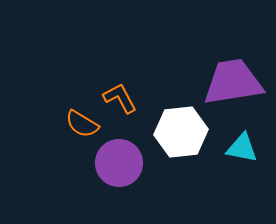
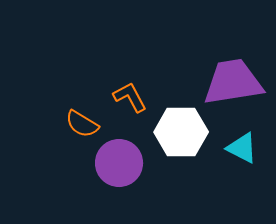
orange L-shape: moved 10 px right, 1 px up
white hexagon: rotated 6 degrees clockwise
cyan triangle: rotated 16 degrees clockwise
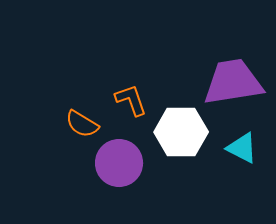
orange L-shape: moved 1 px right, 3 px down; rotated 9 degrees clockwise
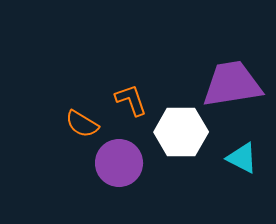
purple trapezoid: moved 1 px left, 2 px down
cyan triangle: moved 10 px down
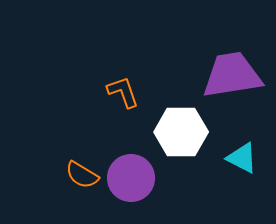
purple trapezoid: moved 9 px up
orange L-shape: moved 8 px left, 8 px up
orange semicircle: moved 51 px down
purple circle: moved 12 px right, 15 px down
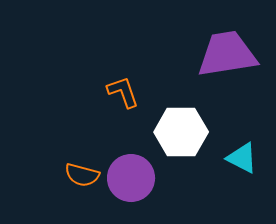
purple trapezoid: moved 5 px left, 21 px up
orange semicircle: rotated 16 degrees counterclockwise
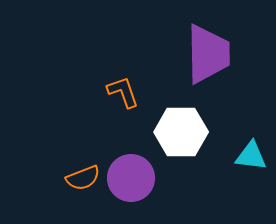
purple trapezoid: moved 19 px left; rotated 98 degrees clockwise
cyan triangle: moved 9 px right, 2 px up; rotated 20 degrees counterclockwise
orange semicircle: moved 1 px right, 3 px down; rotated 36 degrees counterclockwise
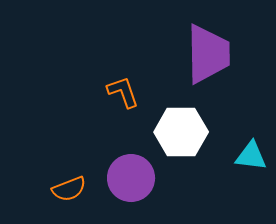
orange semicircle: moved 14 px left, 11 px down
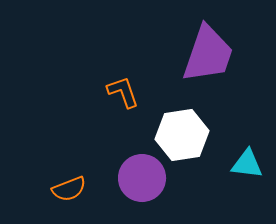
purple trapezoid: rotated 20 degrees clockwise
white hexagon: moved 1 px right, 3 px down; rotated 9 degrees counterclockwise
cyan triangle: moved 4 px left, 8 px down
purple circle: moved 11 px right
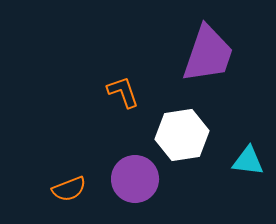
cyan triangle: moved 1 px right, 3 px up
purple circle: moved 7 px left, 1 px down
